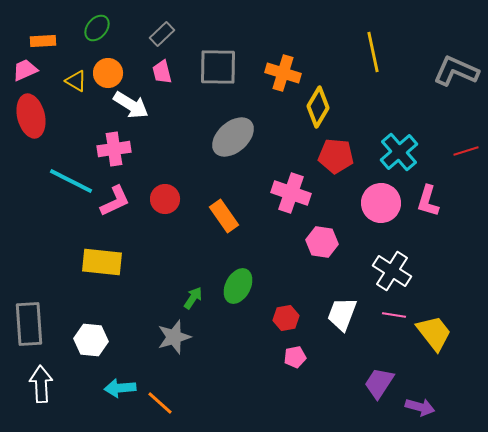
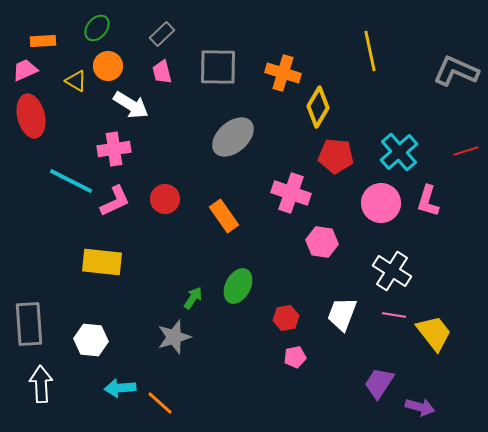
yellow line at (373, 52): moved 3 px left, 1 px up
orange circle at (108, 73): moved 7 px up
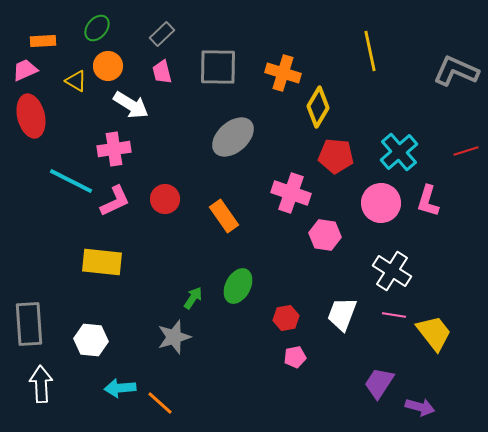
pink hexagon at (322, 242): moved 3 px right, 7 px up
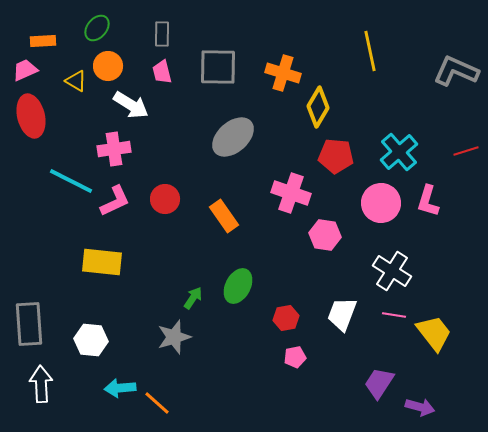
gray rectangle at (162, 34): rotated 45 degrees counterclockwise
orange line at (160, 403): moved 3 px left
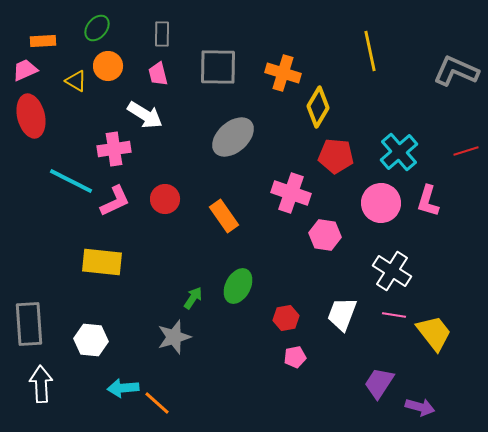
pink trapezoid at (162, 72): moved 4 px left, 2 px down
white arrow at (131, 105): moved 14 px right, 10 px down
cyan arrow at (120, 388): moved 3 px right
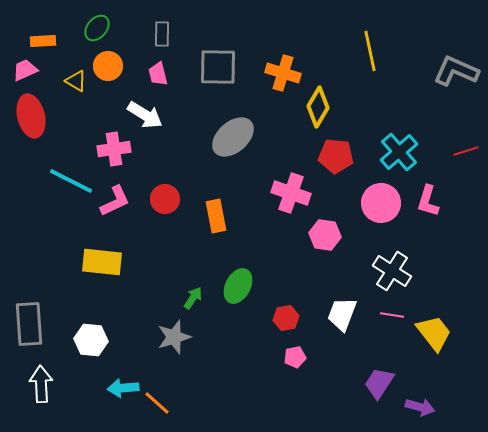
orange rectangle at (224, 216): moved 8 px left; rotated 24 degrees clockwise
pink line at (394, 315): moved 2 px left
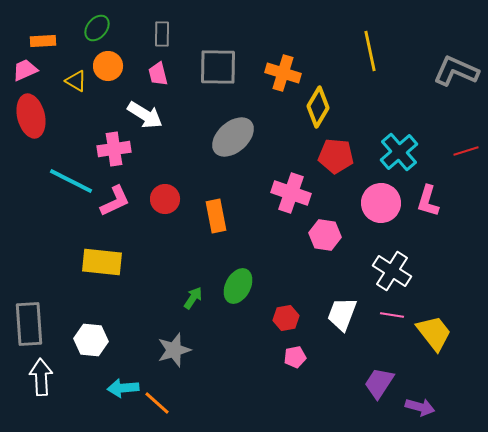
gray star at (174, 337): moved 13 px down
white arrow at (41, 384): moved 7 px up
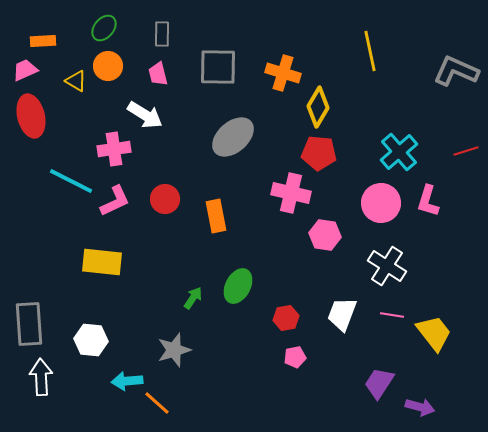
green ellipse at (97, 28): moved 7 px right
red pentagon at (336, 156): moved 17 px left, 3 px up
pink cross at (291, 193): rotated 6 degrees counterclockwise
white cross at (392, 271): moved 5 px left, 5 px up
cyan arrow at (123, 388): moved 4 px right, 7 px up
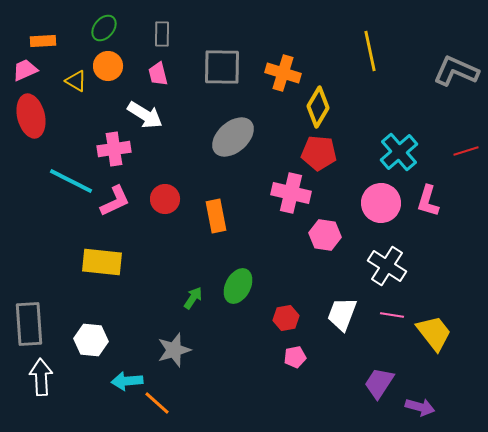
gray square at (218, 67): moved 4 px right
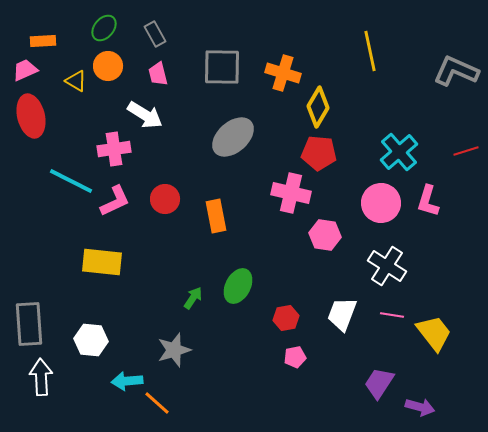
gray rectangle at (162, 34): moved 7 px left; rotated 30 degrees counterclockwise
